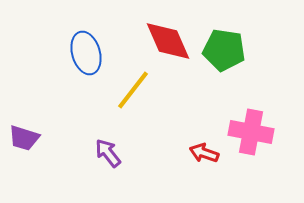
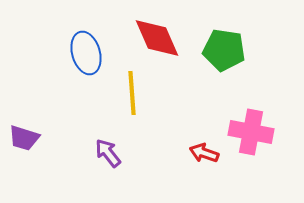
red diamond: moved 11 px left, 3 px up
yellow line: moved 1 px left, 3 px down; rotated 42 degrees counterclockwise
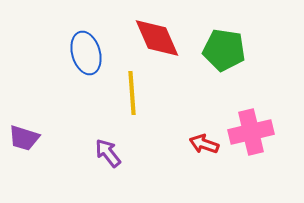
pink cross: rotated 24 degrees counterclockwise
red arrow: moved 9 px up
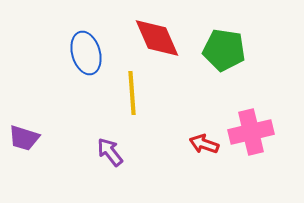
purple arrow: moved 2 px right, 1 px up
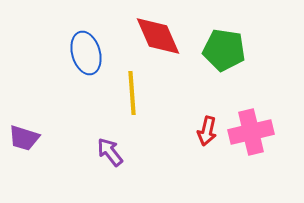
red diamond: moved 1 px right, 2 px up
red arrow: moved 3 px right, 13 px up; rotated 96 degrees counterclockwise
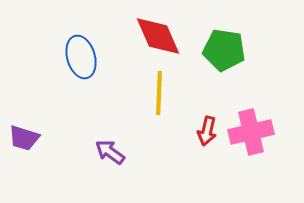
blue ellipse: moved 5 px left, 4 px down
yellow line: moved 27 px right; rotated 6 degrees clockwise
purple arrow: rotated 16 degrees counterclockwise
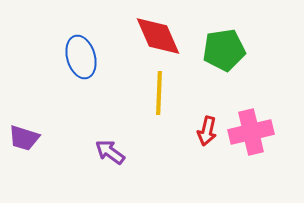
green pentagon: rotated 18 degrees counterclockwise
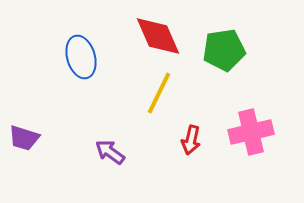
yellow line: rotated 24 degrees clockwise
red arrow: moved 16 px left, 9 px down
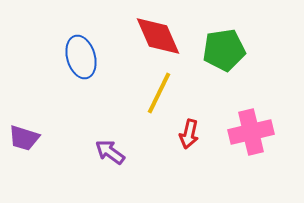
red arrow: moved 2 px left, 6 px up
